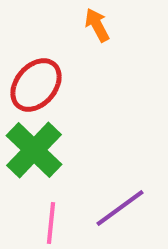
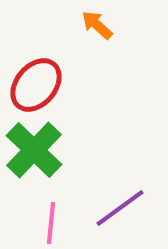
orange arrow: rotated 20 degrees counterclockwise
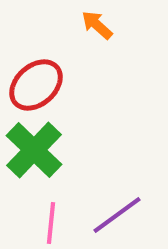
red ellipse: rotated 8 degrees clockwise
purple line: moved 3 px left, 7 px down
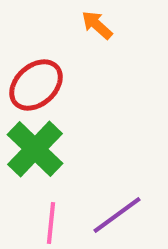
green cross: moved 1 px right, 1 px up
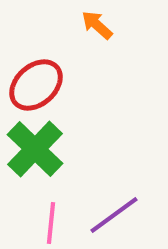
purple line: moved 3 px left
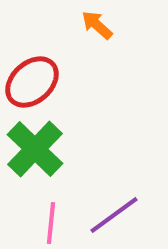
red ellipse: moved 4 px left, 3 px up
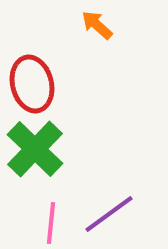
red ellipse: moved 2 px down; rotated 62 degrees counterclockwise
purple line: moved 5 px left, 1 px up
